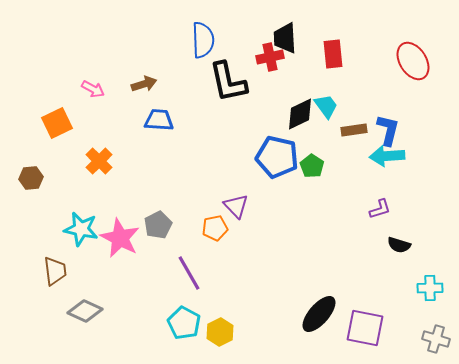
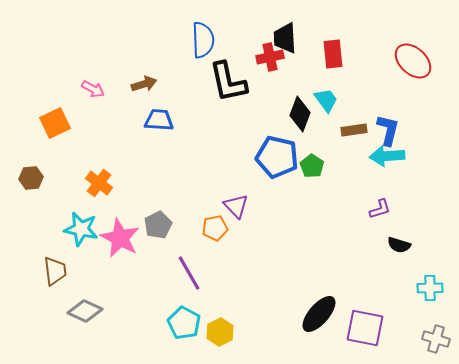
red ellipse: rotated 15 degrees counterclockwise
cyan trapezoid: moved 6 px up
black diamond: rotated 44 degrees counterclockwise
orange square: moved 2 px left
orange cross: moved 22 px down; rotated 8 degrees counterclockwise
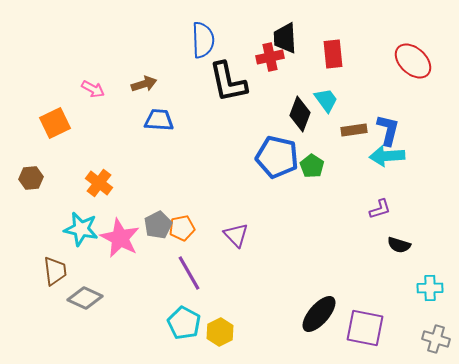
purple triangle: moved 29 px down
orange pentagon: moved 33 px left
gray diamond: moved 13 px up
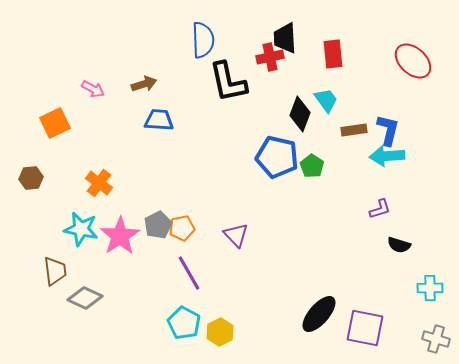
pink star: moved 2 px up; rotated 12 degrees clockwise
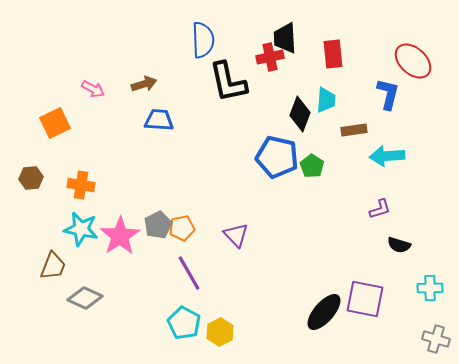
cyan trapezoid: rotated 40 degrees clockwise
blue L-shape: moved 36 px up
orange cross: moved 18 px left, 2 px down; rotated 28 degrees counterclockwise
brown trapezoid: moved 2 px left, 5 px up; rotated 28 degrees clockwise
black ellipse: moved 5 px right, 2 px up
purple square: moved 29 px up
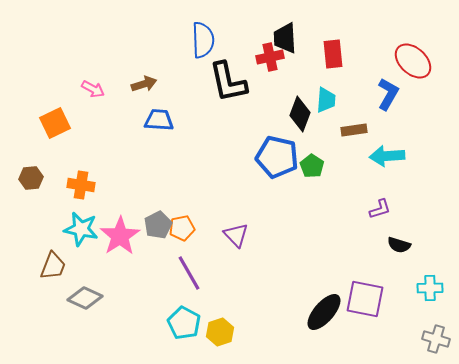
blue L-shape: rotated 16 degrees clockwise
yellow hexagon: rotated 8 degrees clockwise
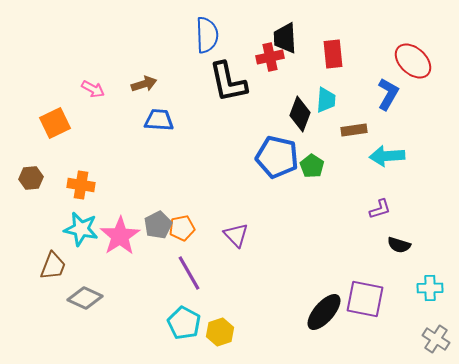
blue semicircle: moved 4 px right, 5 px up
gray cross: rotated 16 degrees clockwise
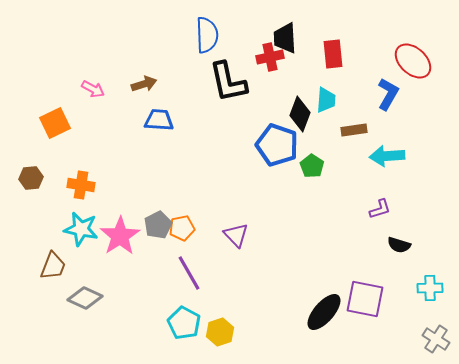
blue pentagon: moved 12 px up; rotated 6 degrees clockwise
